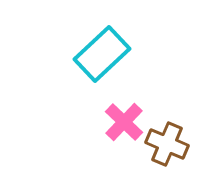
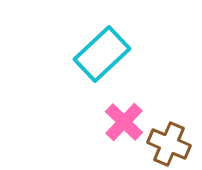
brown cross: moved 2 px right
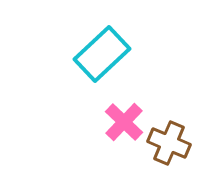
brown cross: moved 1 px up
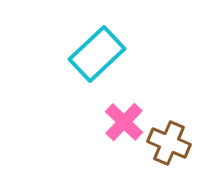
cyan rectangle: moved 5 px left
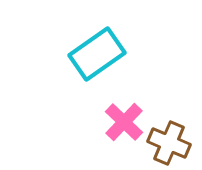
cyan rectangle: rotated 8 degrees clockwise
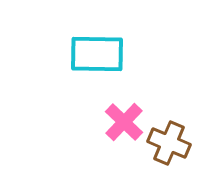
cyan rectangle: rotated 36 degrees clockwise
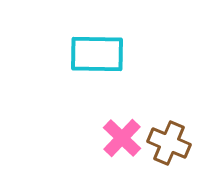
pink cross: moved 2 px left, 16 px down
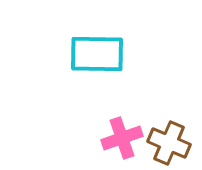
pink cross: rotated 27 degrees clockwise
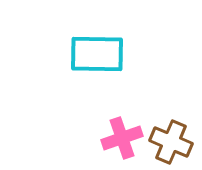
brown cross: moved 2 px right, 1 px up
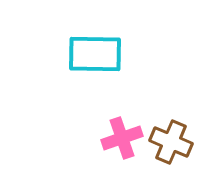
cyan rectangle: moved 2 px left
